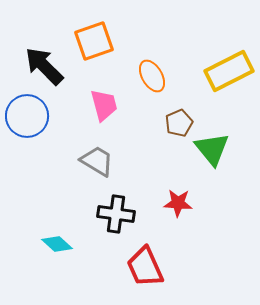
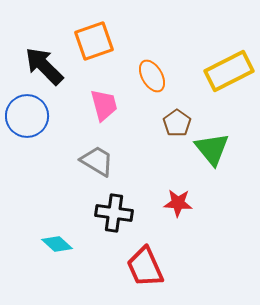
brown pentagon: moved 2 px left; rotated 12 degrees counterclockwise
black cross: moved 2 px left, 1 px up
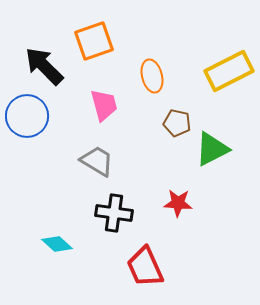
orange ellipse: rotated 16 degrees clockwise
brown pentagon: rotated 24 degrees counterclockwise
green triangle: rotated 42 degrees clockwise
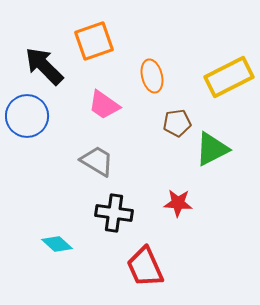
yellow rectangle: moved 6 px down
pink trapezoid: rotated 140 degrees clockwise
brown pentagon: rotated 20 degrees counterclockwise
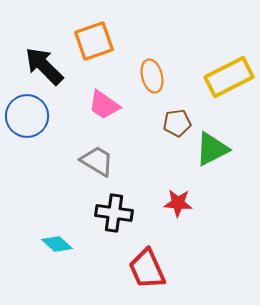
red trapezoid: moved 2 px right, 2 px down
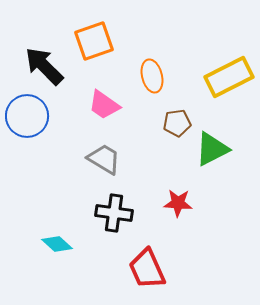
gray trapezoid: moved 7 px right, 2 px up
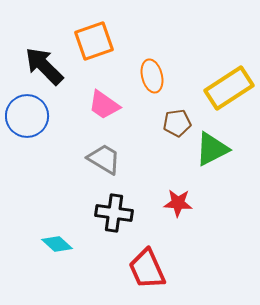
yellow rectangle: moved 11 px down; rotated 6 degrees counterclockwise
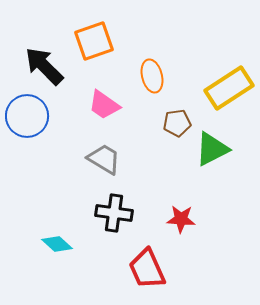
red star: moved 3 px right, 16 px down
